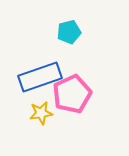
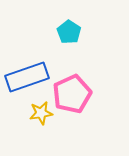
cyan pentagon: rotated 25 degrees counterclockwise
blue rectangle: moved 13 px left
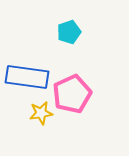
cyan pentagon: rotated 20 degrees clockwise
blue rectangle: rotated 27 degrees clockwise
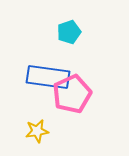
blue rectangle: moved 21 px right
yellow star: moved 4 px left, 18 px down
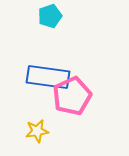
cyan pentagon: moved 19 px left, 16 px up
pink pentagon: moved 2 px down
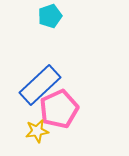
blue rectangle: moved 8 px left, 8 px down; rotated 51 degrees counterclockwise
pink pentagon: moved 13 px left, 13 px down
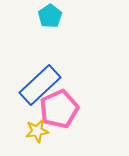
cyan pentagon: rotated 15 degrees counterclockwise
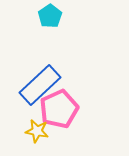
yellow star: rotated 20 degrees clockwise
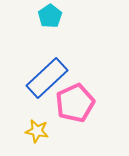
blue rectangle: moved 7 px right, 7 px up
pink pentagon: moved 16 px right, 6 px up
